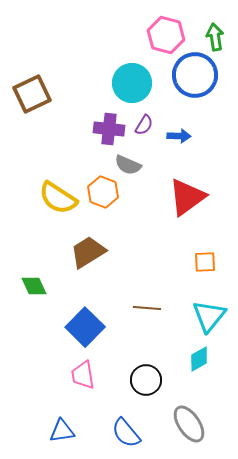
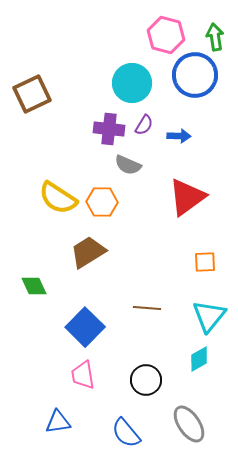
orange hexagon: moved 1 px left, 10 px down; rotated 20 degrees counterclockwise
blue triangle: moved 4 px left, 9 px up
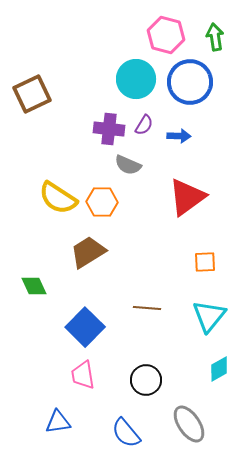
blue circle: moved 5 px left, 7 px down
cyan circle: moved 4 px right, 4 px up
cyan diamond: moved 20 px right, 10 px down
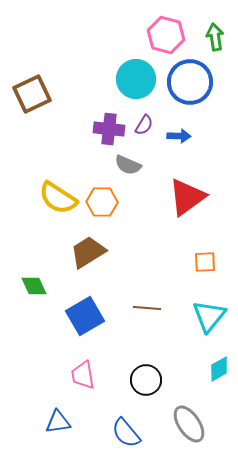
blue square: moved 11 px up; rotated 15 degrees clockwise
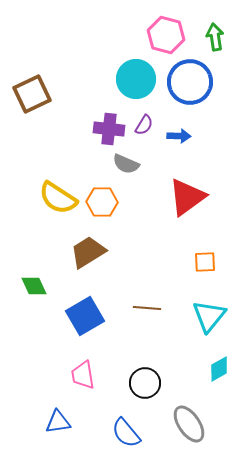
gray semicircle: moved 2 px left, 1 px up
black circle: moved 1 px left, 3 px down
